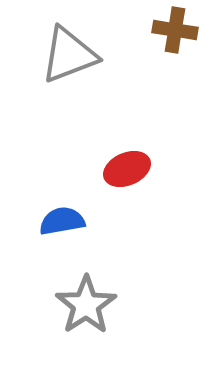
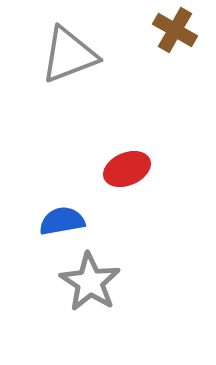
brown cross: rotated 21 degrees clockwise
gray star: moved 4 px right, 23 px up; rotated 6 degrees counterclockwise
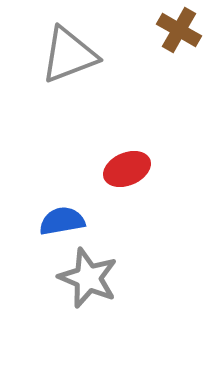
brown cross: moved 4 px right
gray star: moved 2 px left, 4 px up; rotated 10 degrees counterclockwise
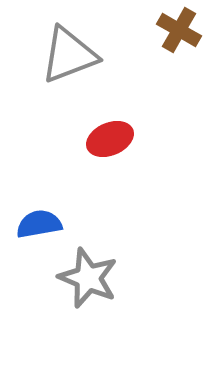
red ellipse: moved 17 px left, 30 px up
blue semicircle: moved 23 px left, 3 px down
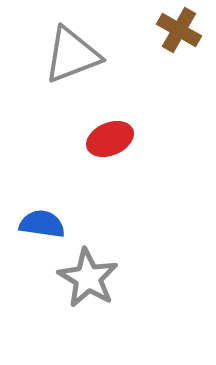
gray triangle: moved 3 px right
blue semicircle: moved 3 px right; rotated 18 degrees clockwise
gray star: rotated 8 degrees clockwise
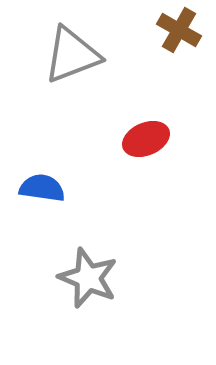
red ellipse: moved 36 px right
blue semicircle: moved 36 px up
gray star: rotated 8 degrees counterclockwise
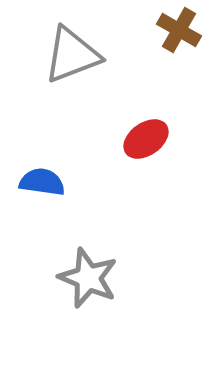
red ellipse: rotated 12 degrees counterclockwise
blue semicircle: moved 6 px up
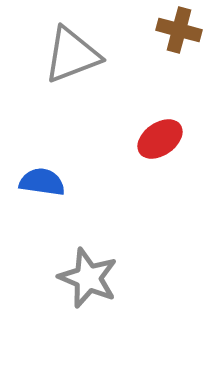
brown cross: rotated 15 degrees counterclockwise
red ellipse: moved 14 px right
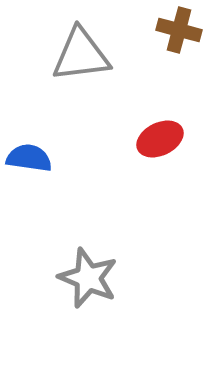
gray triangle: moved 9 px right; rotated 14 degrees clockwise
red ellipse: rotated 9 degrees clockwise
blue semicircle: moved 13 px left, 24 px up
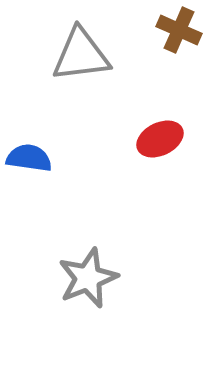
brown cross: rotated 9 degrees clockwise
gray star: rotated 28 degrees clockwise
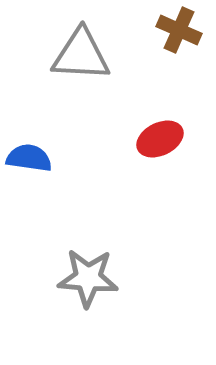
gray triangle: rotated 10 degrees clockwise
gray star: rotated 26 degrees clockwise
